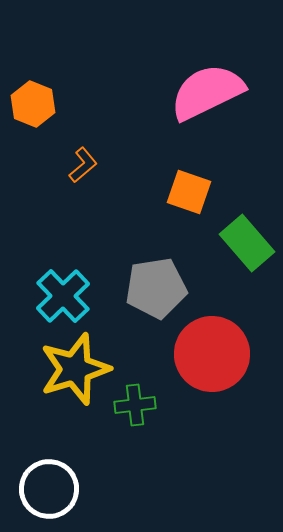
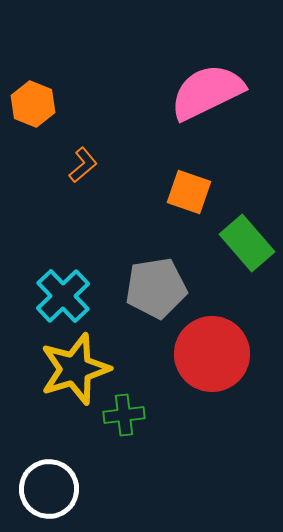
green cross: moved 11 px left, 10 px down
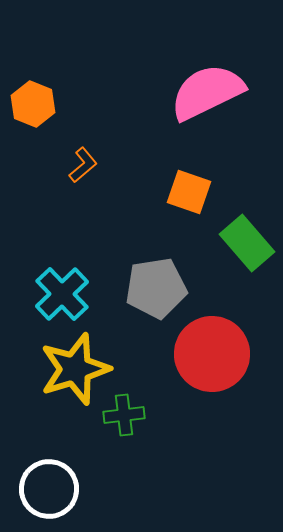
cyan cross: moved 1 px left, 2 px up
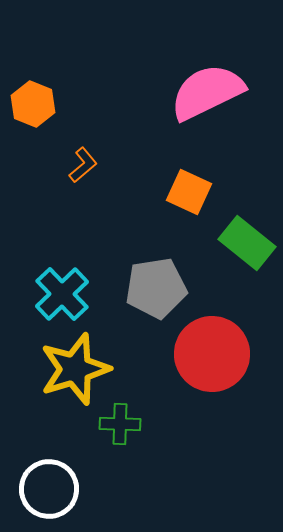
orange square: rotated 6 degrees clockwise
green rectangle: rotated 10 degrees counterclockwise
green cross: moved 4 px left, 9 px down; rotated 9 degrees clockwise
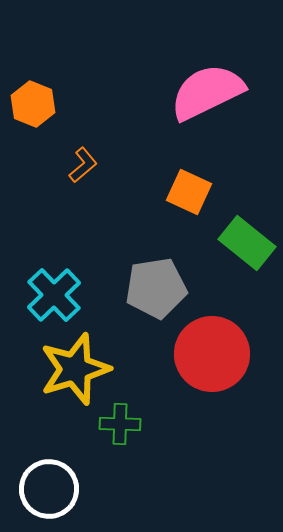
cyan cross: moved 8 px left, 1 px down
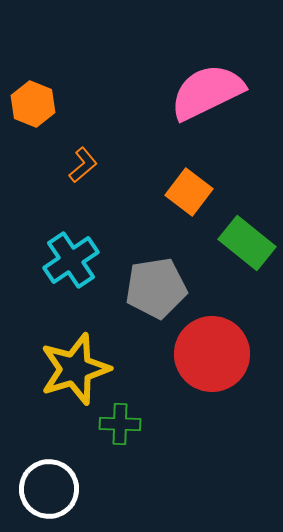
orange square: rotated 12 degrees clockwise
cyan cross: moved 17 px right, 35 px up; rotated 10 degrees clockwise
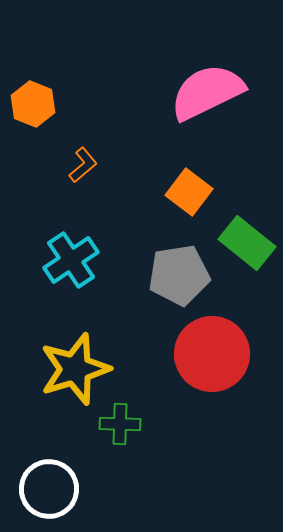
gray pentagon: moved 23 px right, 13 px up
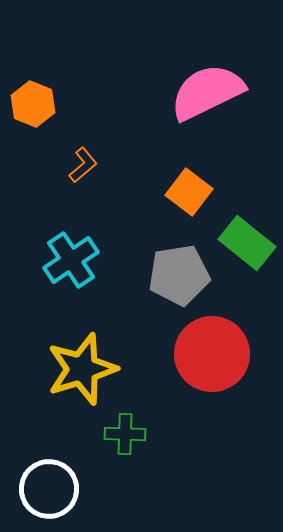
yellow star: moved 7 px right
green cross: moved 5 px right, 10 px down
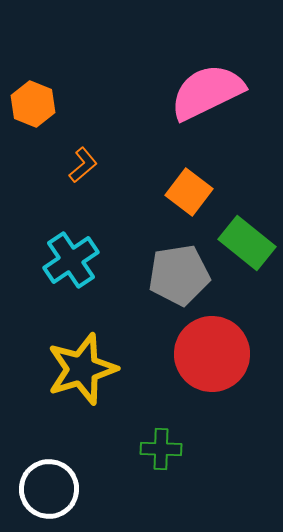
green cross: moved 36 px right, 15 px down
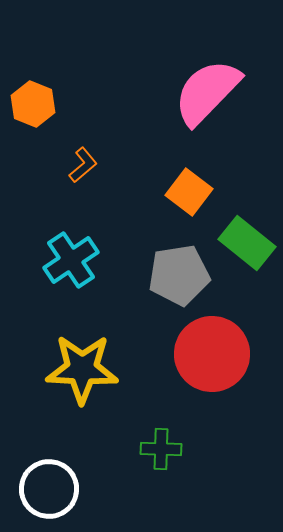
pink semicircle: rotated 20 degrees counterclockwise
yellow star: rotated 20 degrees clockwise
